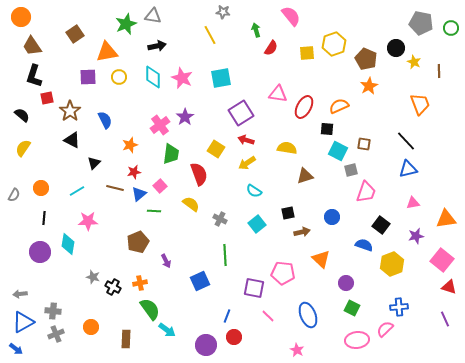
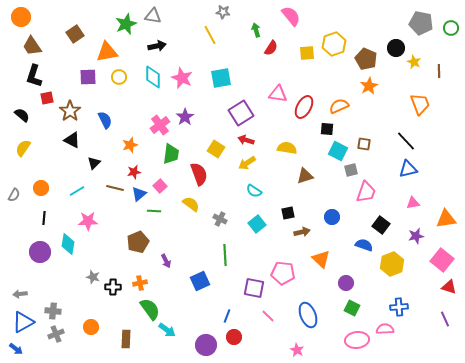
black cross at (113, 287): rotated 28 degrees counterclockwise
pink semicircle at (385, 329): rotated 42 degrees clockwise
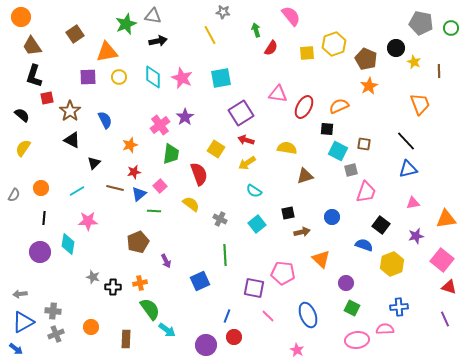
black arrow at (157, 46): moved 1 px right, 5 px up
